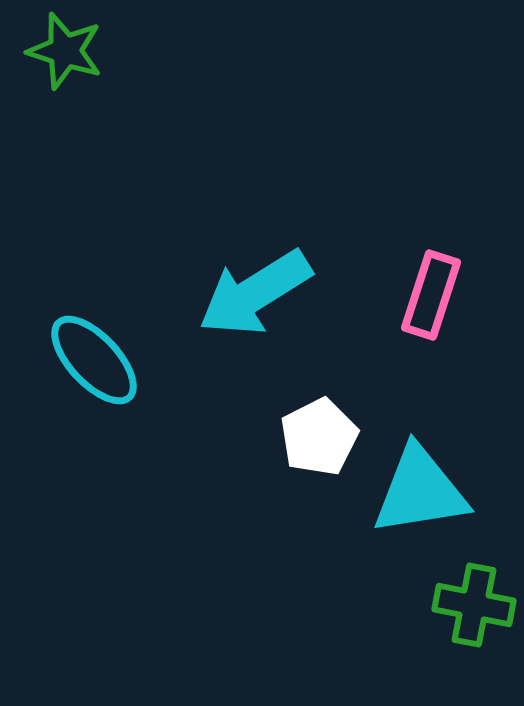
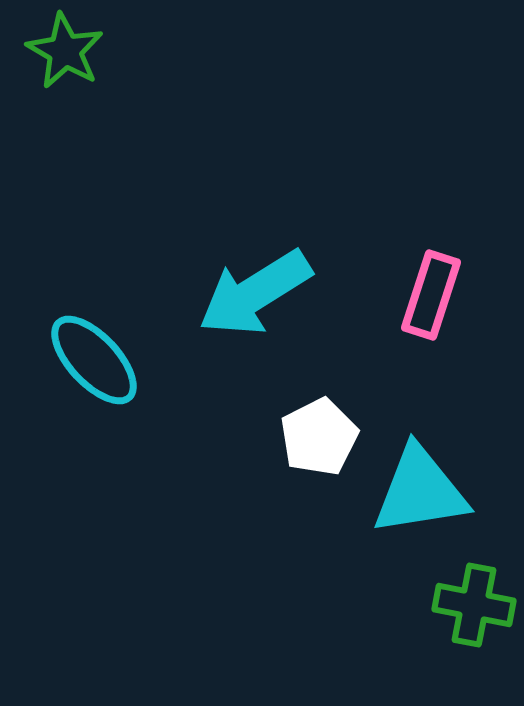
green star: rotated 12 degrees clockwise
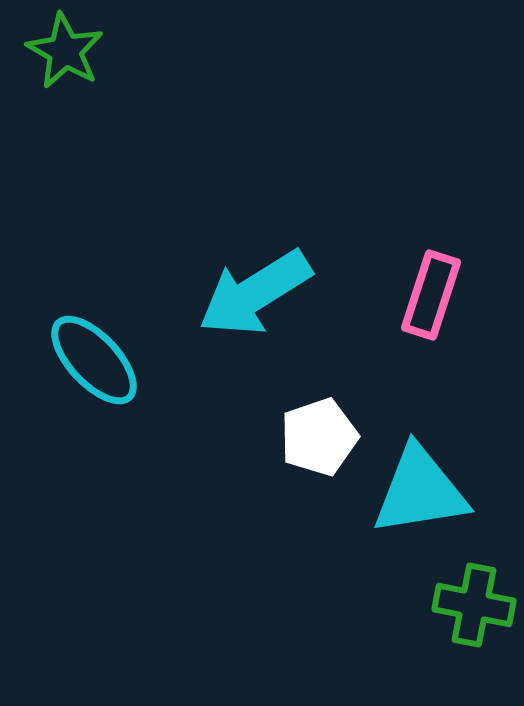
white pentagon: rotated 8 degrees clockwise
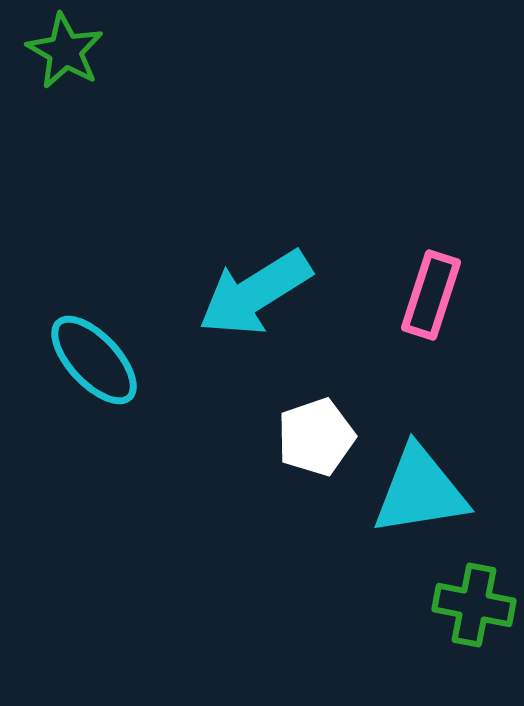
white pentagon: moved 3 px left
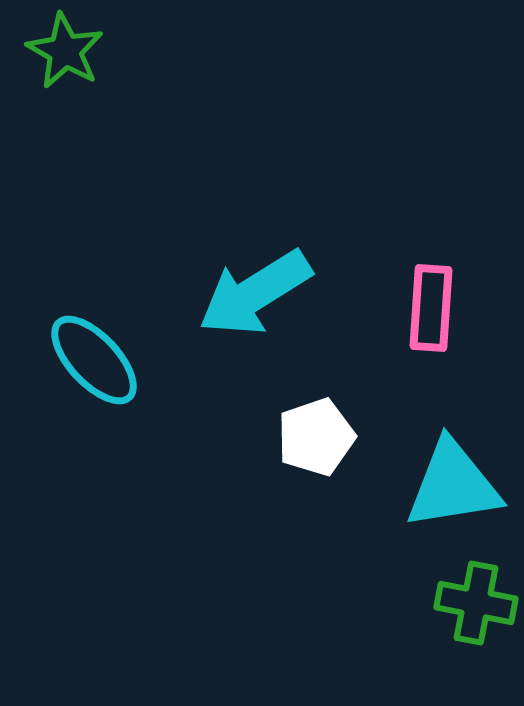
pink rectangle: moved 13 px down; rotated 14 degrees counterclockwise
cyan triangle: moved 33 px right, 6 px up
green cross: moved 2 px right, 2 px up
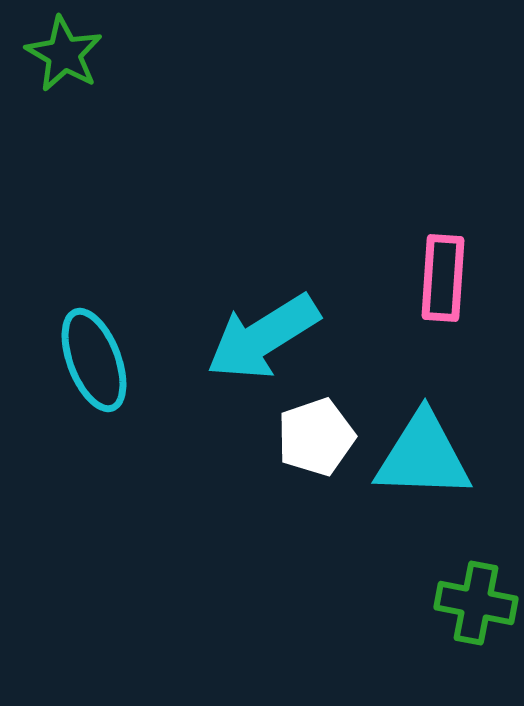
green star: moved 1 px left, 3 px down
cyan arrow: moved 8 px right, 44 px down
pink rectangle: moved 12 px right, 30 px up
cyan ellipse: rotated 22 degrees clockwise
cyan triangle: moved 30 px left, 29 px up; rotated 11 degrees clockwise
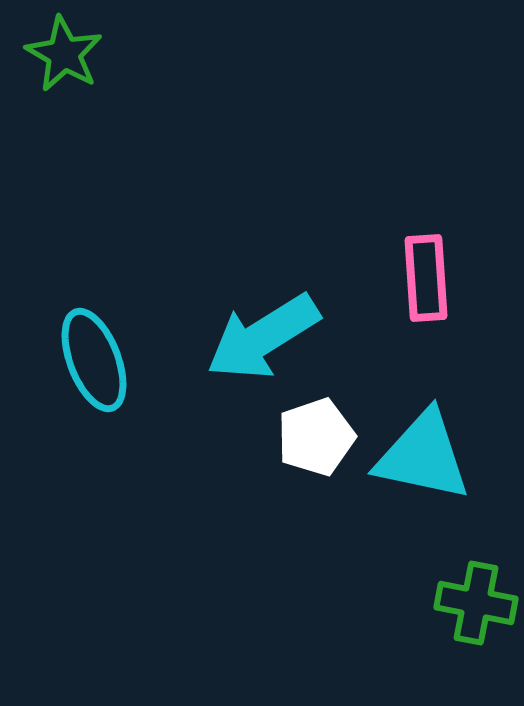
pink rectangle: moved 17 px left; rotated 8 degrees counterclockwise
cyan triangle: rotated 10 degrees clockwise
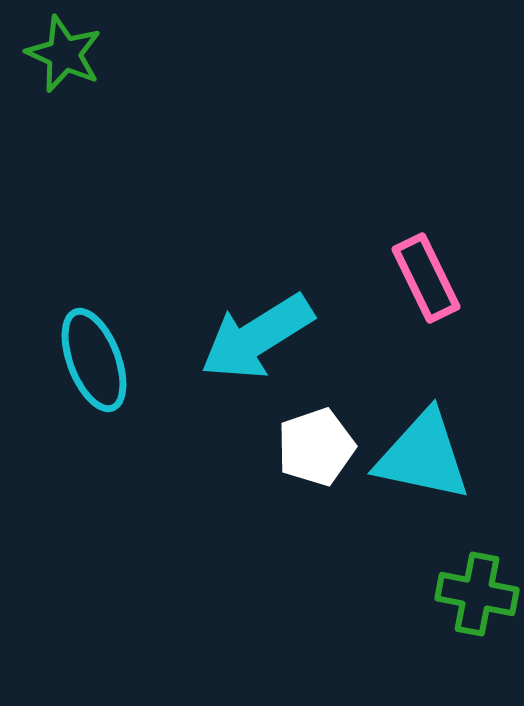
green star: rotated 6 degrees counterclockwise
pink rectangle: rotated 22 degrees counterclockwise
cyan arrow: moved 6 px left
white pentagon: moved 10 px down
green cross: moved 1 px right, 9 px up
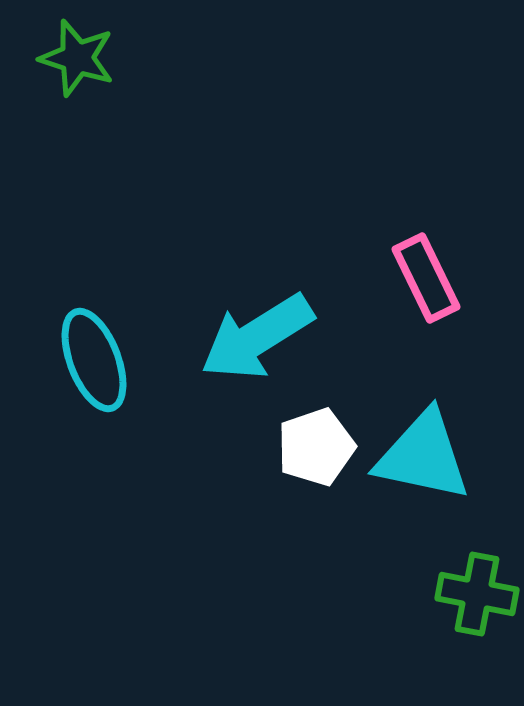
green star: moved 13 px right, 4 px down; rotated 6 degrees counterclockwise
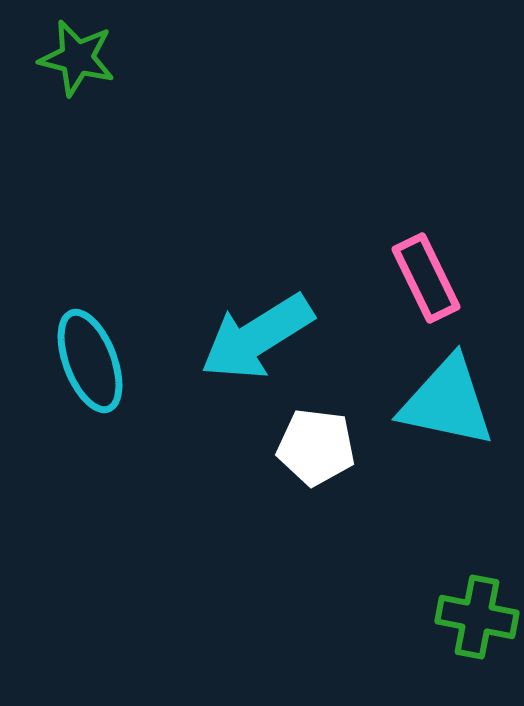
green star: rotated 4 degrees counterclockwise
cyan ellipse: moved 4 px left, 1 px down
white pentagon: rotated 26 degrees clockwise
cyan triangle: moved 24 px right, 54 px up
green cross: moved 23 px down
